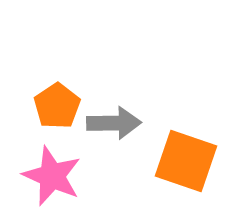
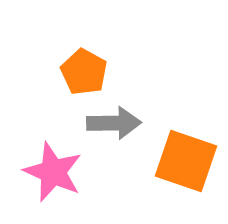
orange pentagon: moved 27 px right, 34 px up; rotated 9 degrees counterclockwise
pink star: moved 1 px right, 4 px up
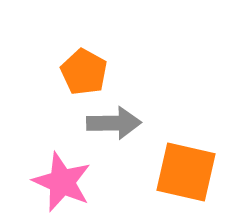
orange square: moved 11 px down; rotated 6 degrees counterclockwise
pink star: moved 9 px right, 10 px down
